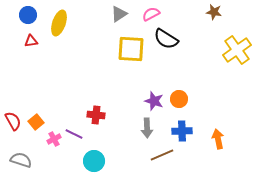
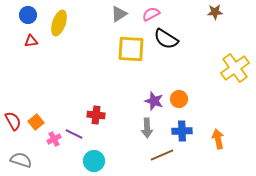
brown star: moved 1 px right; rotated 14 degrees counterclockwise
yellow cross: moved 2 px left, 18 px down
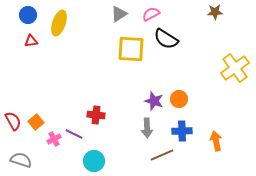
orange arrow: moved 2 px left, 2 px down
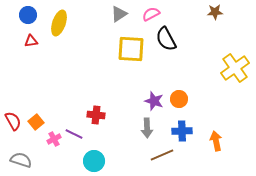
black semicircle: rotated 30 degrees clockwise
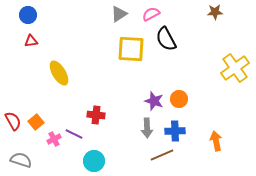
yellow ellipse: moved 50 px down; rotated 50 degrees counterclockwise
blue cross: moved 7 px left
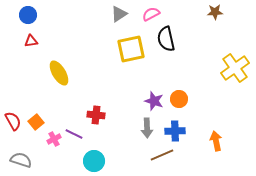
black semicircle: rotated 15 degrees clockwise
yellow square: rotated 16 degrees counterclockwise
